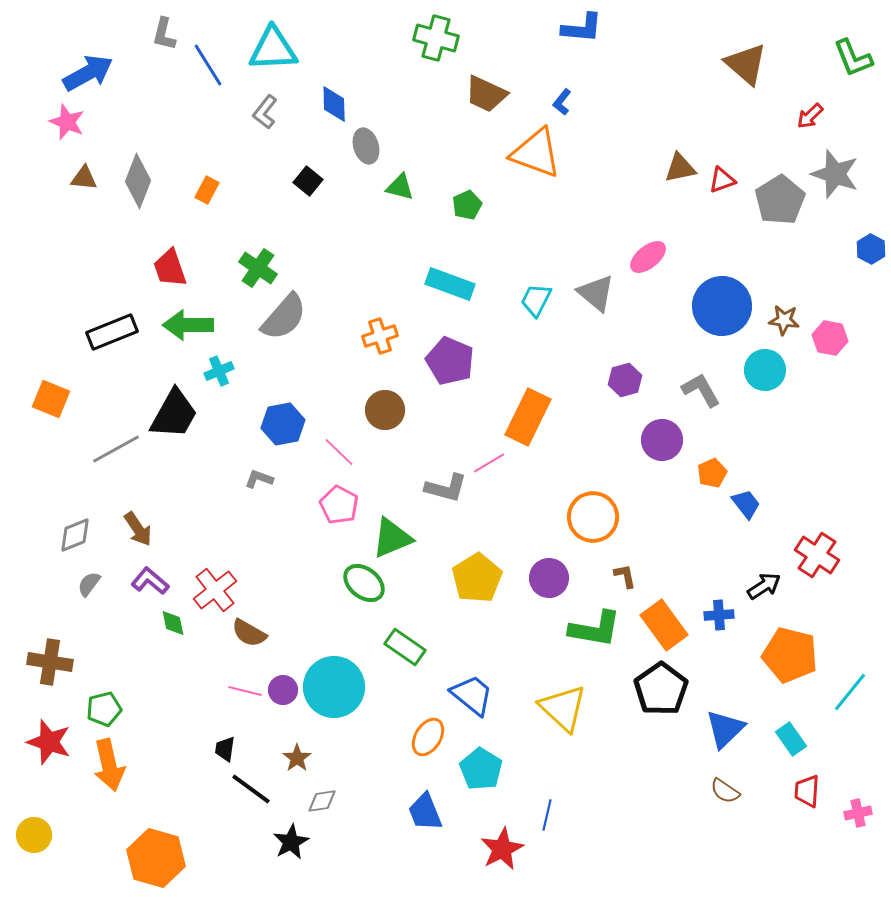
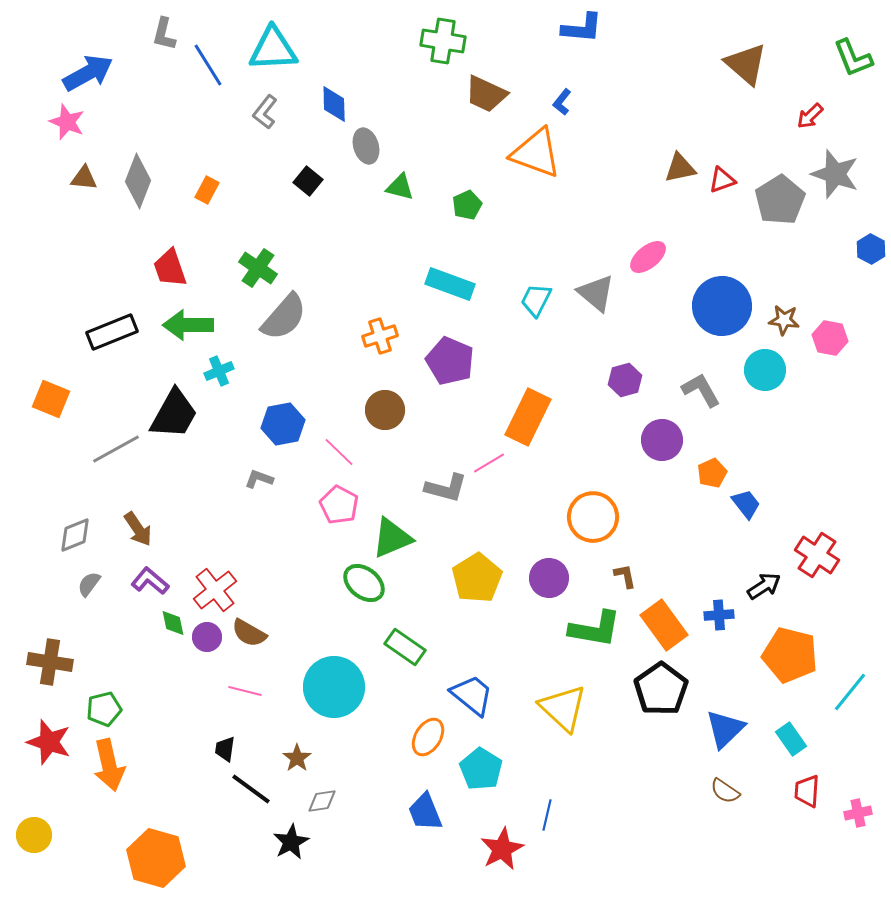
green cross at (436, 38): moved 7 px right, 3 px down; rotated 6 degrees counterclockwise
purple circle at (283, 690): moved 76 px left, 53 px up
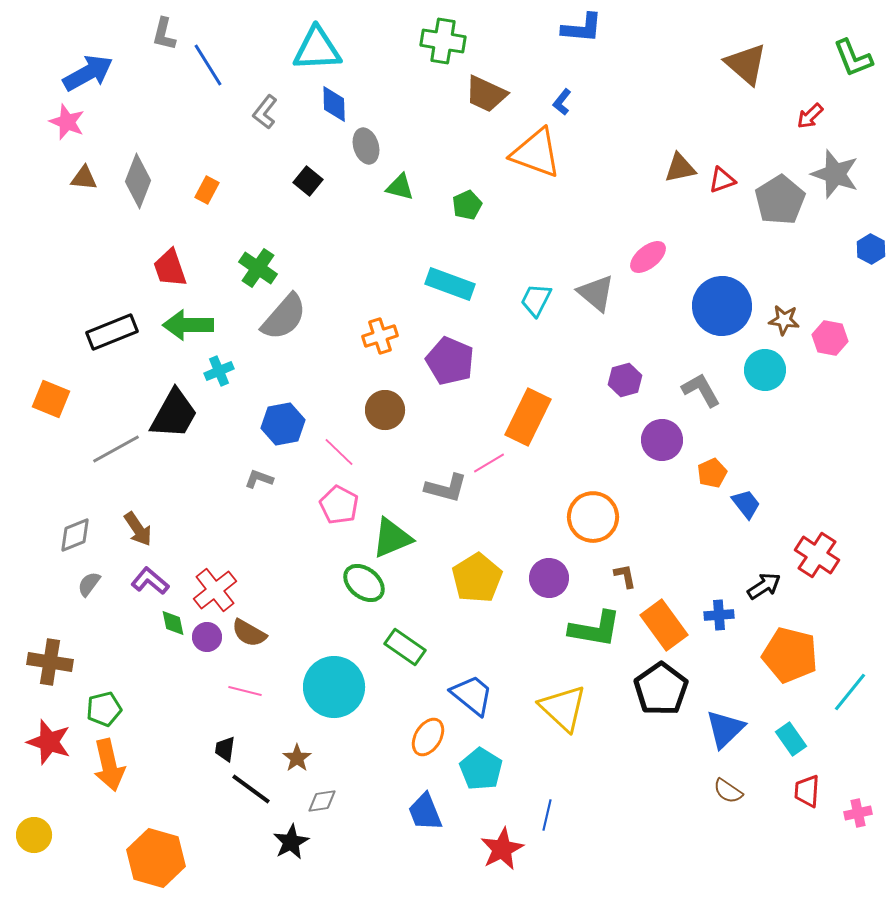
cyan triangle at (273, 49): moved 44 px right
brown semicircle at (725, 791): moved 3 px right
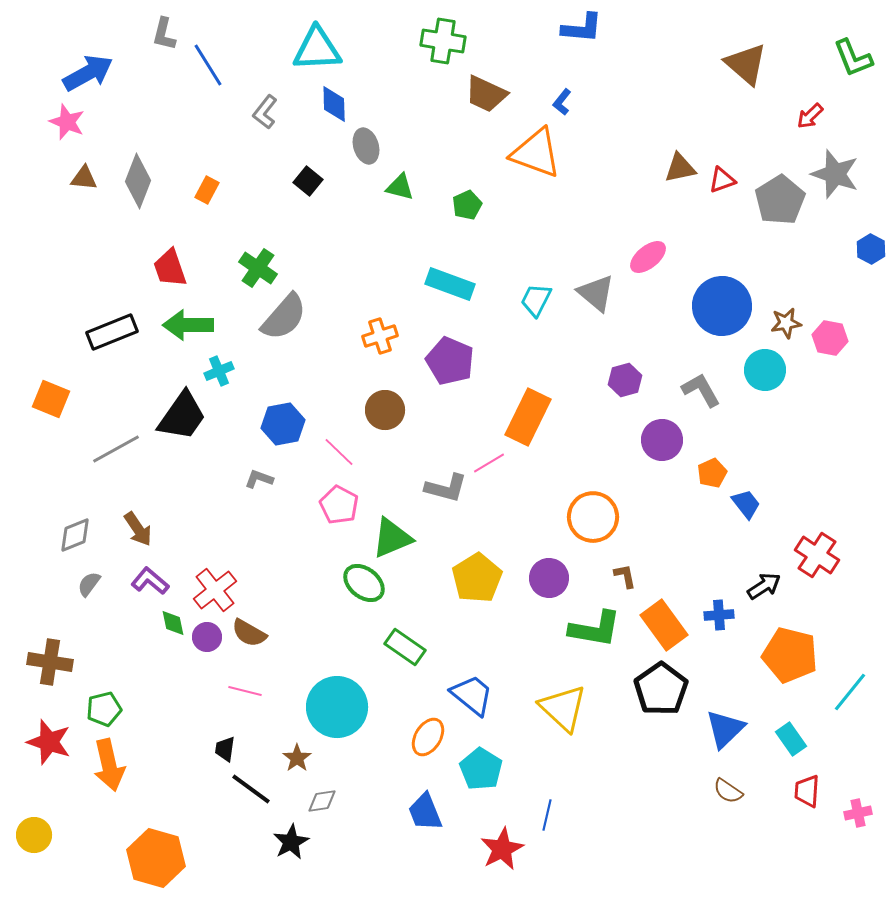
brown star at (784, 320): moved 2 px right, 3 px down; rotated 16 degrees counterclockwise
black trapezoid at (174, 414): moved 8 px right, 2 px down; rotated 6 degrees clockwise
cyan circle at (334, 687): moved 3 px right, 20 px down
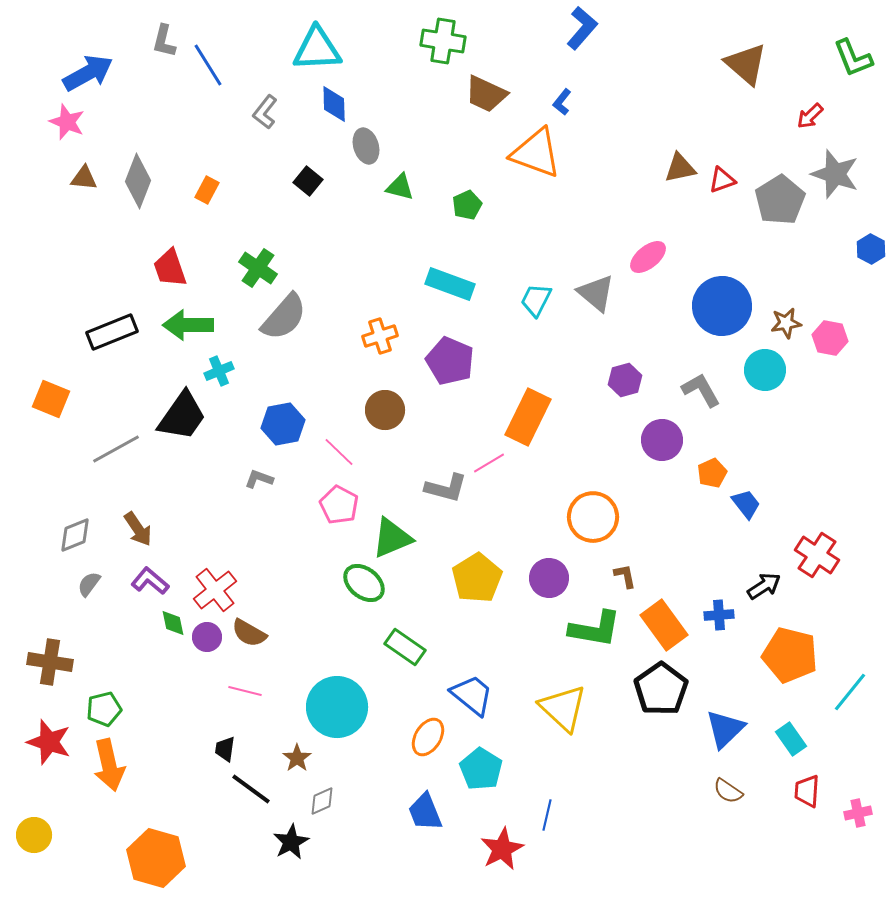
blue L-shape at (582, 28): rotated 54 degrees counterclockwise
gray L-shape at (164, 34): moved 7 px down
gray diamond at (322, 801): rotated 16 degrees counterclockwise
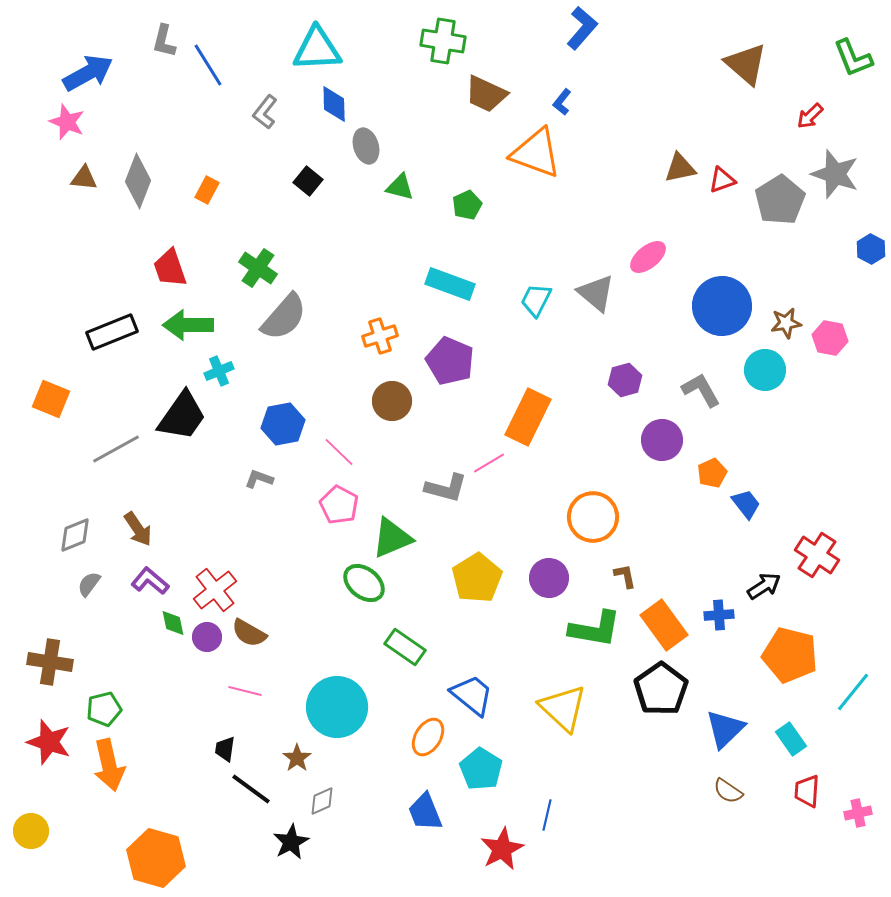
brown circle at (385, 410): moved 7 px right, 9 px up
cyan line at (850, 692): moved 3 px right
yellow circle at (34, 835): moved 3 px left, 4 px up
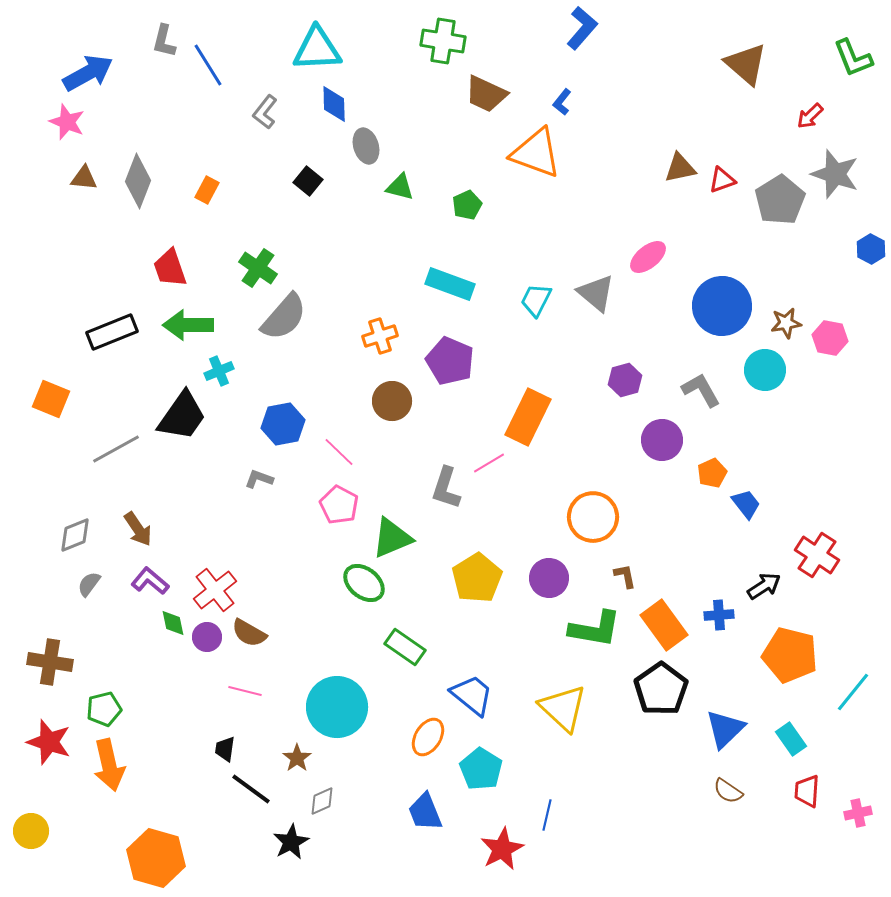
gray L-shape at (446, 488): rotated 93 degrees clockwise
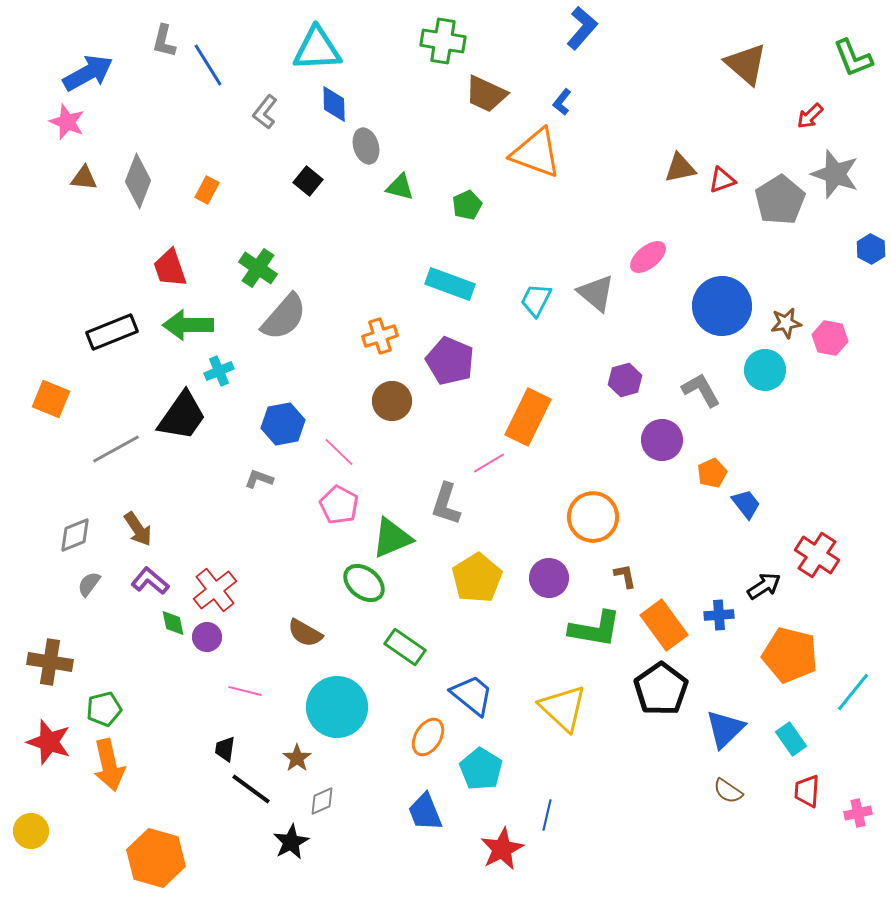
gray L-shape at (446, 488): moved 16 px down
brown semicircle at (249, 633): moved 56 px right
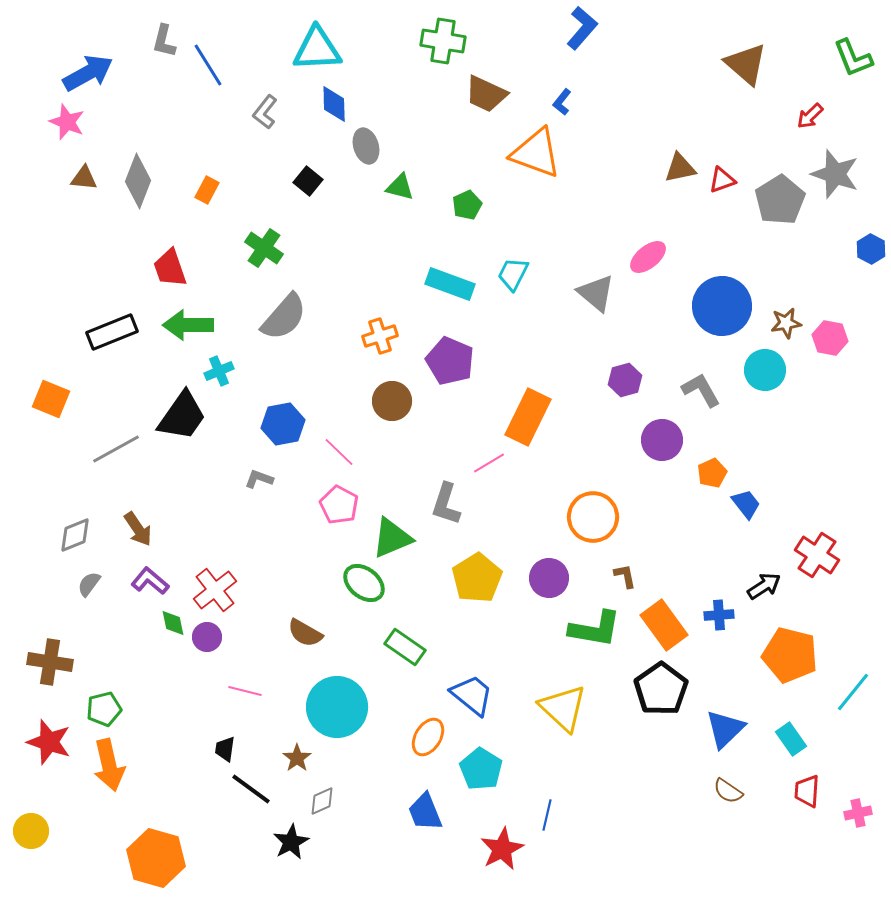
green cross at (258, 268): moved 6 px right, 20 px up
cyan trapezoid at (536, 300): moved 23 px left, 26 px up
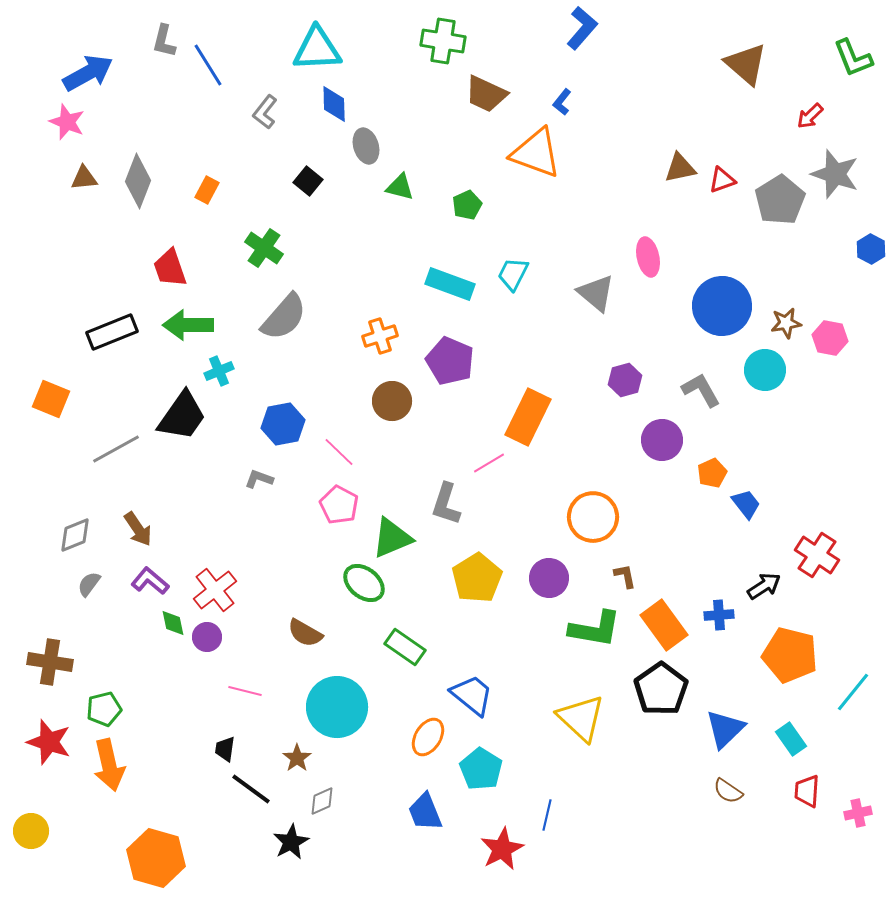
brown triangle at (84, 178): rotated 12 degrees counterclockwise
pink ellipse at (648, 257): rotated 63 degrees counterclockwise
yellow triangle at (563, 708): moved 18 px right, 10 px down
